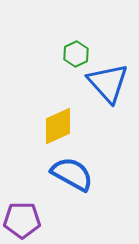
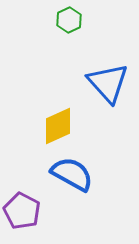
green hexagon: moved 7 px left, 34 px up
purple pentagon: moved 9 px up; rotated 27 degrees clockwise
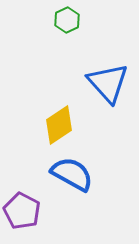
green hexagon: moved 2 px left
yellow diamond: moved 1 px right, 1 px up; rotated 9 degrees counterclockwise
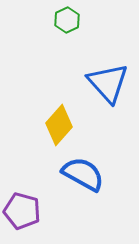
yellow diamond: rotated 15 degrees counterclockwise
blue semicircle: moved 11 px right
purple pentagon: rotated 12 degrees counterclockwise
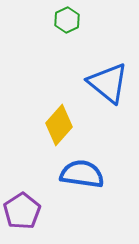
blue triangle: rotated 9 degrees counterclockwise
blue semicircle: moved 1 px left; rotated 21 degrees counterclockwise
purple pentagon: rotated 24 degrees clockwise
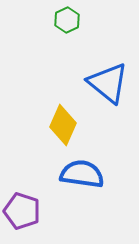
yellow diamond: moved 4 px right; rotated 18 degrees counterclockwise
purple pentagon: rotated 21 degrees counterclockwise
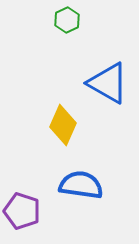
blue triangle: rotated 9 degrees counterclockwise
blue semicircle: moved 1 px left, 11 px down
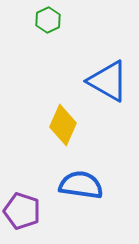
green hexagon: moved 19 px left
blue triangle: moved 2 px up
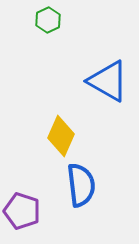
yellow diamond: moved 2 px left, 11 px down
blue semicircle: rotated 75 degrees clockwise
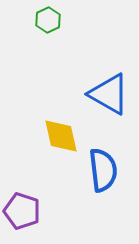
blue triangle: moved 1 px right, 13 px down
yellow diamond: rotated 36 degrees counterclockwise
blue semicircle: moved 22 px right, 15 px up
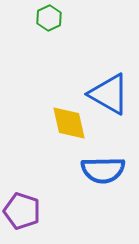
green hexagon: moved 1 px right, 2 px up
yellow diamond: moved 8 px right, 13 px up
blue semicircle: rotated 96 degrees clockwise
